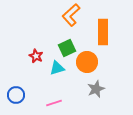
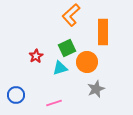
red star: rotated 16 degrees clockwise
cyan triangle: moved 3 px right
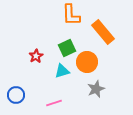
orange L-shape: rotated 50 degrees counterclockwise
orange rectangle: rotated 40 degrees counterclockwise
cyan triangle: moved 2 px right, 3 px down
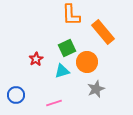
red star: moved 3 px down
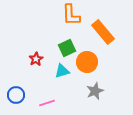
gray star: moved 1 px left, 2 px down
pink line: moved 7 px left
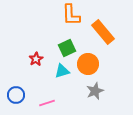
orange circle: moved 1 px right, 2 px down
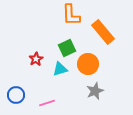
cyan triangle: moved 2 px left, 2 px up
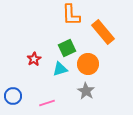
red star: moved 2 px left
gray star: moved 9 px left; rotated 18 degrees counterclockwise
blue circle: moved 3 px left, 1 px down
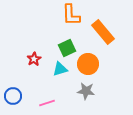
gray star: rotated 24 degrees counterclockwise
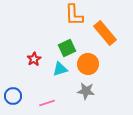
orange L-shape: moved 3 px right
orange rectangle: moved 2 px right, 1 px down
